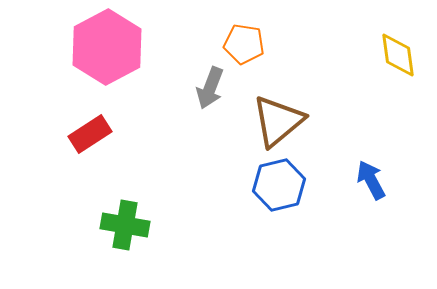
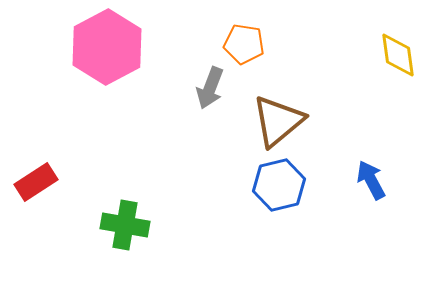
red rectangle: moved 54 px left, 48 px down
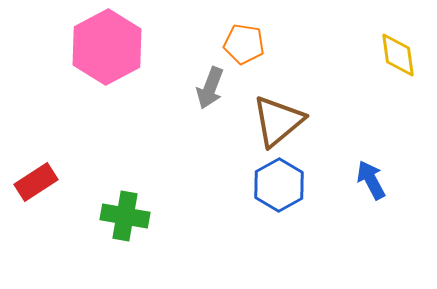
blue hexagon: rotated 15 degrees counterclockwise
green cross: moved 9 px up
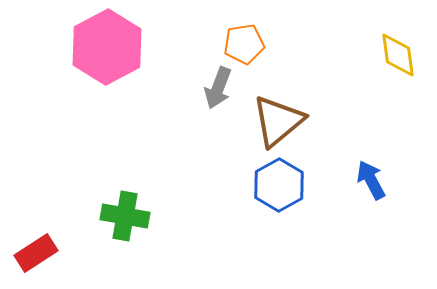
orange pentagon: rotated 18 degrees counterclockwise
gray arrow: moved 8 px right
red rectangle: moved 71 px down
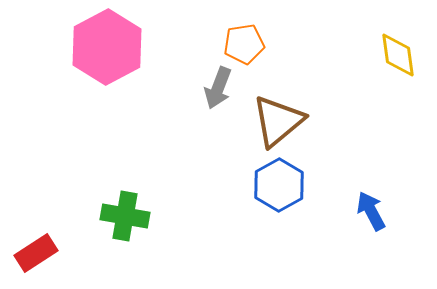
blue arrow: moved 31 px down
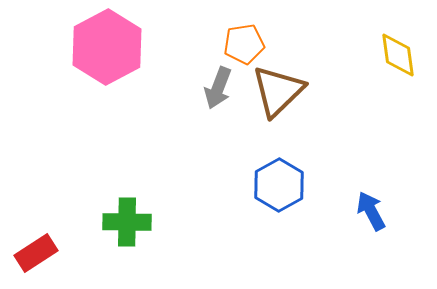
brown triangle: moved 30 px up; rotated 4 degrees counterclockwise
green cross: moved 2 px right, 6 px down; rotated 9 degrees counterclockwise
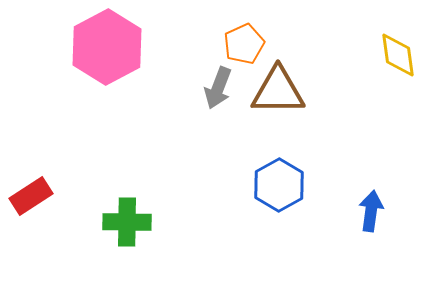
orange pentagon: rotated 15 degrees counterclockwise
brown triangle: rotated 44 degrees clockwise
blue arrow: rotated 36 degrees clockwise
red rectangle: moved 5 px left, 57 px up
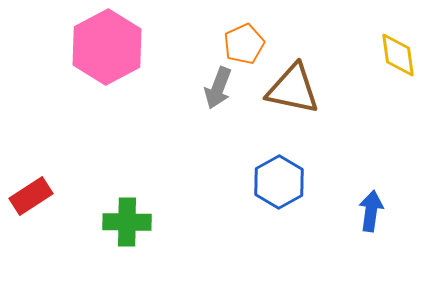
brown triangle: moved 15 px right, 2 px up; rotated 12 degrees clockwise
blue hexagon: moved 3 px up
